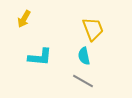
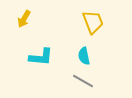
yellow trapezoid: moved 7 px up
cyan L-shape: moved 1 px right
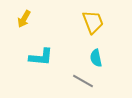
cyan semicircle: moved 12 px right, 2 px down
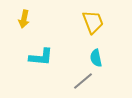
yellow arrow: rotated 18 degrees counterclockwise
gray line: rotated 70 degrees counterclockwise
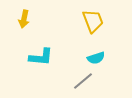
yellow trapezoid: moved 1 px up
cyan semicircle: rotated 96 degrees counterclockwise
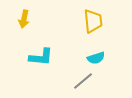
yellow trapezoid: rotated 15 degrees clockwise
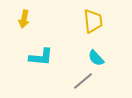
cyan semicircle: rotated 66 degrees clockwise
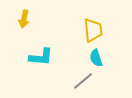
yellow trapezoid: moved 9 px down
cyan semicircle: rotated 24 degrees clockwise
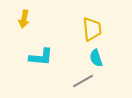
yellow trapezoid: moved 1 px left, 1 px up
gray line: rotated 10 degrees clockwise
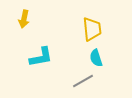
cyan L-shape: rotated 15 degrees counterclockwise
